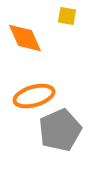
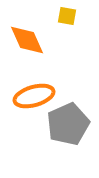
orange diamond: moved 2 px right, 2 px down
gray pentagon: moved 8 px right, 6 px up
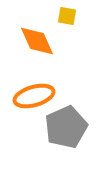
orange diamond: moved 10 px right, 1 px down
gray pentagon: moved 2 px left, 3 px down
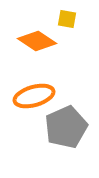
yellow square: moved 3 px down
orange diamond: rotated 33 degrees counterclockwise
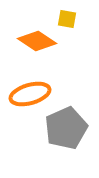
orange ellipse: moved 4 px left, 2 px up
gray pentagon: moved 1 px down
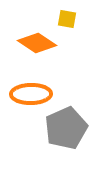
orange diamond: moved 2 px down
orange ellipse: moved 1 px right; rotated 15 degrees clockwise
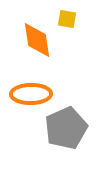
orange diamond: moved 3 px up; rotated 48 degrees clockwise
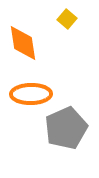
yellow square: rotated 30 degrees clockwise
orange diamond: moved 14 px left, 3 px down
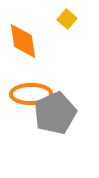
orange diamond: moved 2 px up
gray pentagon: moved 11 px left, 15 px up
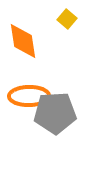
orange ellipse: moved 2 px left, 2 px down
gray pentagon: rotated 21 degrees clockwise
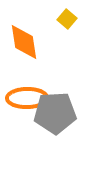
orange diamond: moved 1 px right, 1 px down
orange ellipse: moved 2 px left, 2 px down
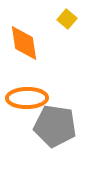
orange diamond: moved 1 px down
gray pentagon: moved 13 px down; rotated 12 degrees clockwise
